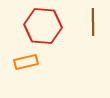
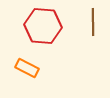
orange rectangle: moved 1 px right, 6 px down; rotated 40 degrees clockwise
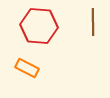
red hexagon: moved 4 px left
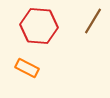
brown line: moved 1 px up; rotated 32 degrees clockwise
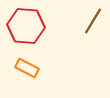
red hexagon: moved 13 px left
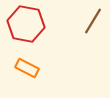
red hexagon: moved 2 px up; rotated 6 degrees clockwise
